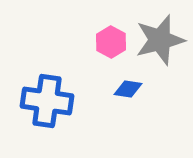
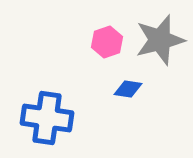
pink hexagon: moved 4 px left; rotated 12 degrees clockwise
blue cross: moved 17 px down
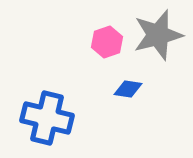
gray star: moved 2 px left, 5 px up
blue cross: rotated 6 degrees clockwise
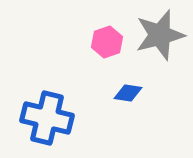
gray star: moved 2 px right
blue diamond: moved 4 px down
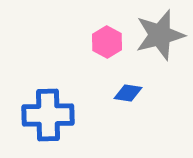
pink hexagon: rotated 12 degrees counterclockwise
blue cross: moved 1 px right, 3 px up; rotated 15 degrees counterclockwise
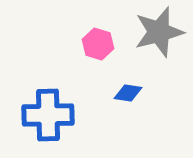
gray star: moved 1 px left, 3 px up
pink hexagon: moved 9 px left, 2 px down; rotated 12 degrees counterclockwise
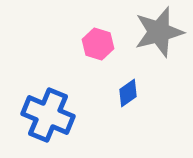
blue diamond: rotated 44 degrees counterclockwise
blue cross: rotated 24 degrees clockwise
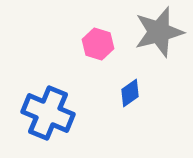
blue diamond: moved 2 px right
blue cross: moved 2 px up
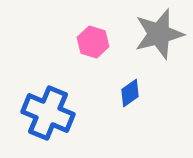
gray star: moved 2 px down
pink hexagon: moved 5 px left, 2 px up
